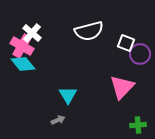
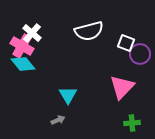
green cross: moved 6 px left, 2 px up
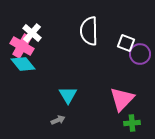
white semicircle: rotated 104 degrees clockwise
pink triangle: moved 12 px down
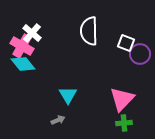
green cross: moved 8 px left
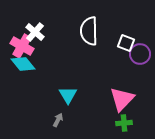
white cross: moved 3 px right, 1 px up
gray arrow: rotated 40 degrees counterclockwise
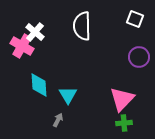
white semicircle: moved 7 px left, 5 px up
white square: moved 9 px right, 24 px up
purple circle: moved 1 px left, 3 px down
cyan diamond: moved 16 px right, 21 px down; rotated 35 degrees clockwise
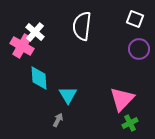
white semicircle: rotated 8 degrees clockwise
purple circle: moved 8 px up
cyan diamond: moved 7 px up
green cross: moved 6 px right; rotated 21 degrees counterclockwise
